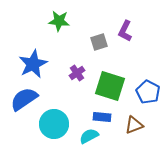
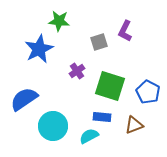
blue star: moved 6 px right, 15 px up
purple cross: moved 2 px up
cyan circle: moved 1 px left, 2 px down
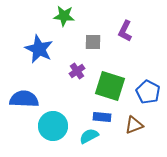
green star: moved 5 px right, 5 px up
gray square: moved 6 px left; rotated 18 degrees clockwise
blue star: rotated 20 degrees counterclockwise
blue semicircle: rotated 36 degrees clockwise
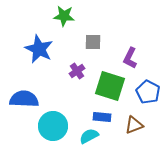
purple L-shape: moved 5 px right, 27 px down
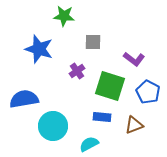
blue star: rotated 8 degrees counterclockwise
purple L-shape: moved 4 px right, 1 px down; rotated 80 degrees counterclockwise
blue semicircle: rotated 12 degrees counterclockwise
cyan semicircle: moved 8 px down
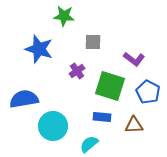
brown triangle: rotated 18 degrees clockwise
cyan semicircle: rotated 12 degrees counterclockwise
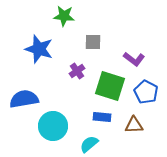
blue pentagon: moved 2 px left
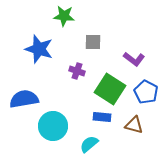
purple cross: rotated 35 degrees counterclockwise
green square: moved 3 px down; rotated 16 degrees clockwise
brown triangle: rotated 18 degrees clockwise
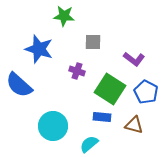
blue semicircle: moved 5 px left, 14 px up; rotated 128 degrees counterclockwise
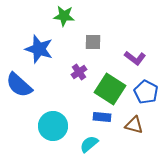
purple L-shape: moved 1 px right, 1 px up
purple cross: moved 2 px right, 1 px down; rotated 35 degrees clockwise
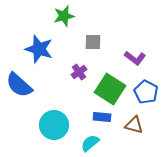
green star: rotated 20 degrees counterclockwise
cyan circle: moved 1 px right, 1 px up
cyan semicircle: moved 1 px right, 1 px up
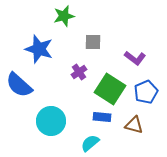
blue pentagon: rotated 20 degrees clockwise
cyan circle: moved 3 px left, 4 px up
